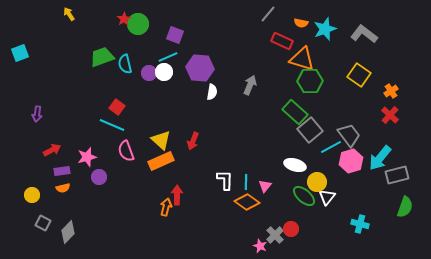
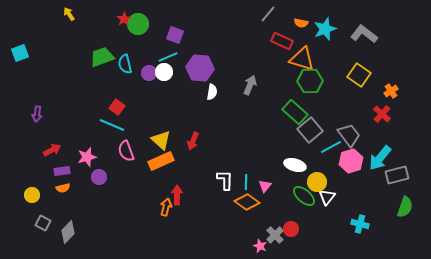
red cross at (390, 115): moved 8 px left, 1 px up
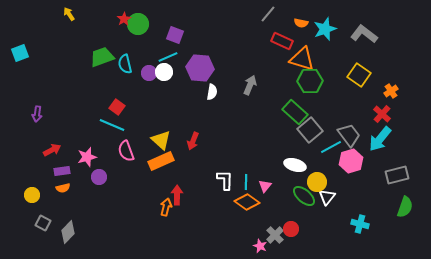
cyan arrow at (380, 158): moved 19 px up
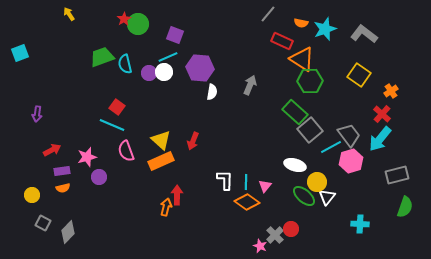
orange triangle at (302, 59): rotated 16 degrees clockwise
cyan cross at (360, 224): rotated 12 degrees counterclockwise
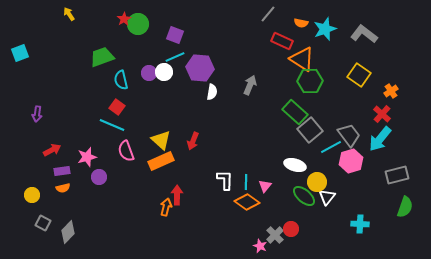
cyan line at (168, 57): moved 7 px right
cyan semicircle at (125, 64): moved 4 px left, 16 px down
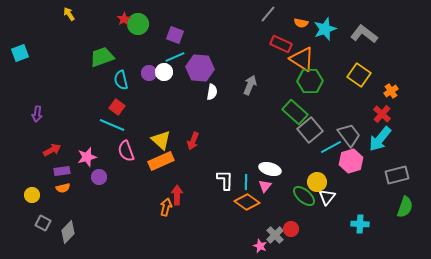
red rectangle at (282, 41): moved 1 px left, 3 px down
white ellipse at (295, 165): moved 25 px left, 4 px down
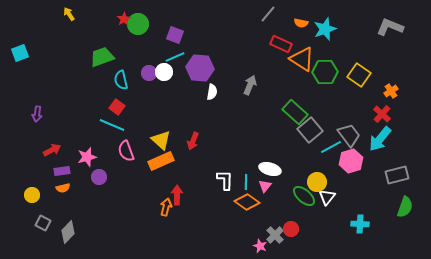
gray L-shape at (364, 34): moved 26 px right, 7 px up; rotated 16 degrees counterclockwise
green hexagon at (310, 81): moved 15 px right, 9 px up
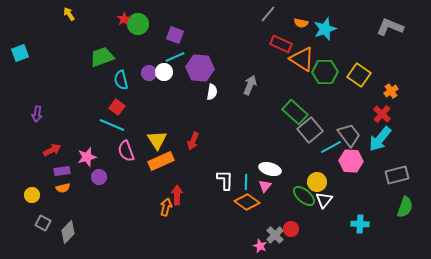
yellow triangle at (161, 140): moved 4 px left; rotated 15 degrees clockwise
pink hexagon at (351, 161): rotated 20 degrees clockwise
white triangle at (327, 197): moved 3 px left, 3 px down
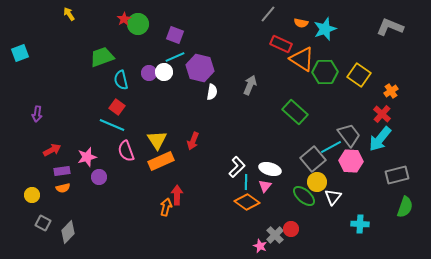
purple hexagon at (200, 68): rotated 8 degrees clockwise
gray square at (310, 130): moved 3 px right, 29 px down
white L-shape at (225, 180): moved 12 px right, 13 px up; rotated 45 degrees clockwise
white triangle at (324, 200): moved 9 px right, 3 px up
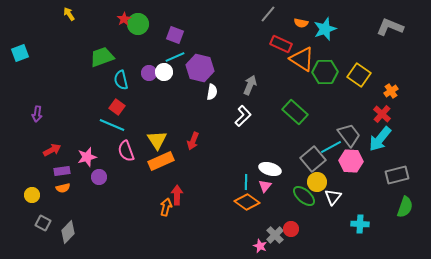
white L-shape at (237, 167): moved 6 px right, 51 px up
